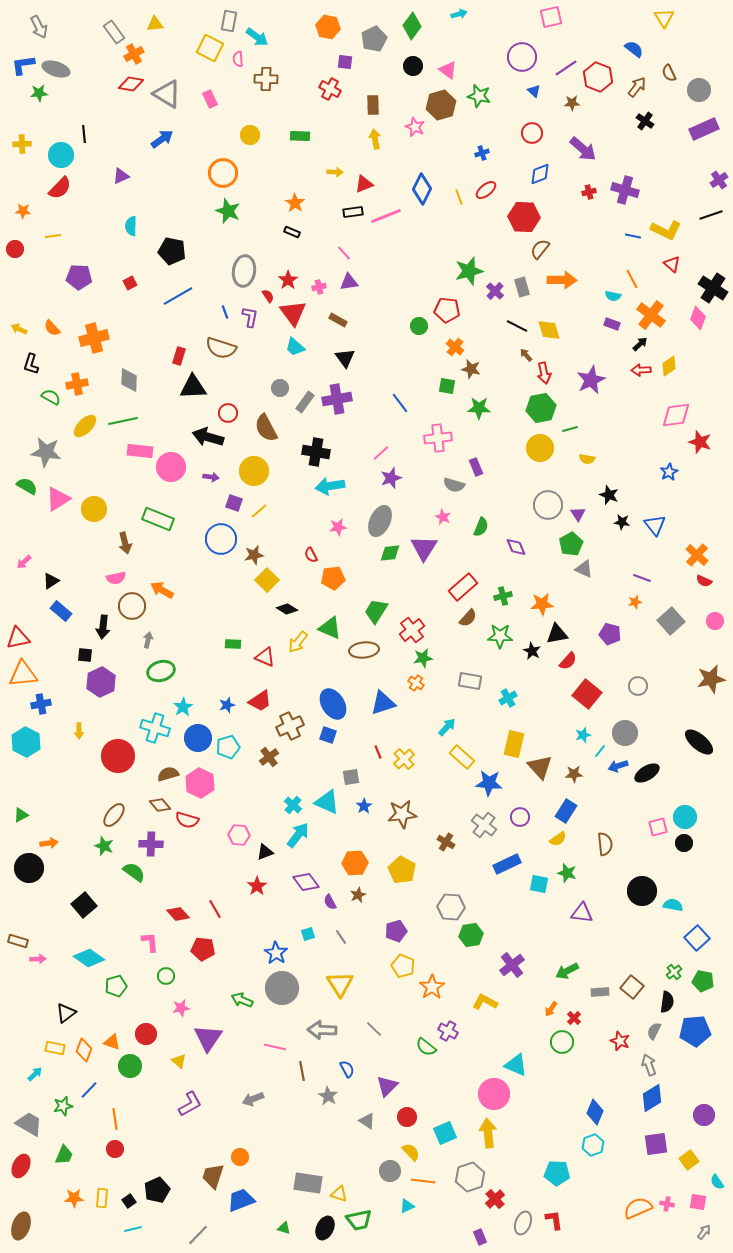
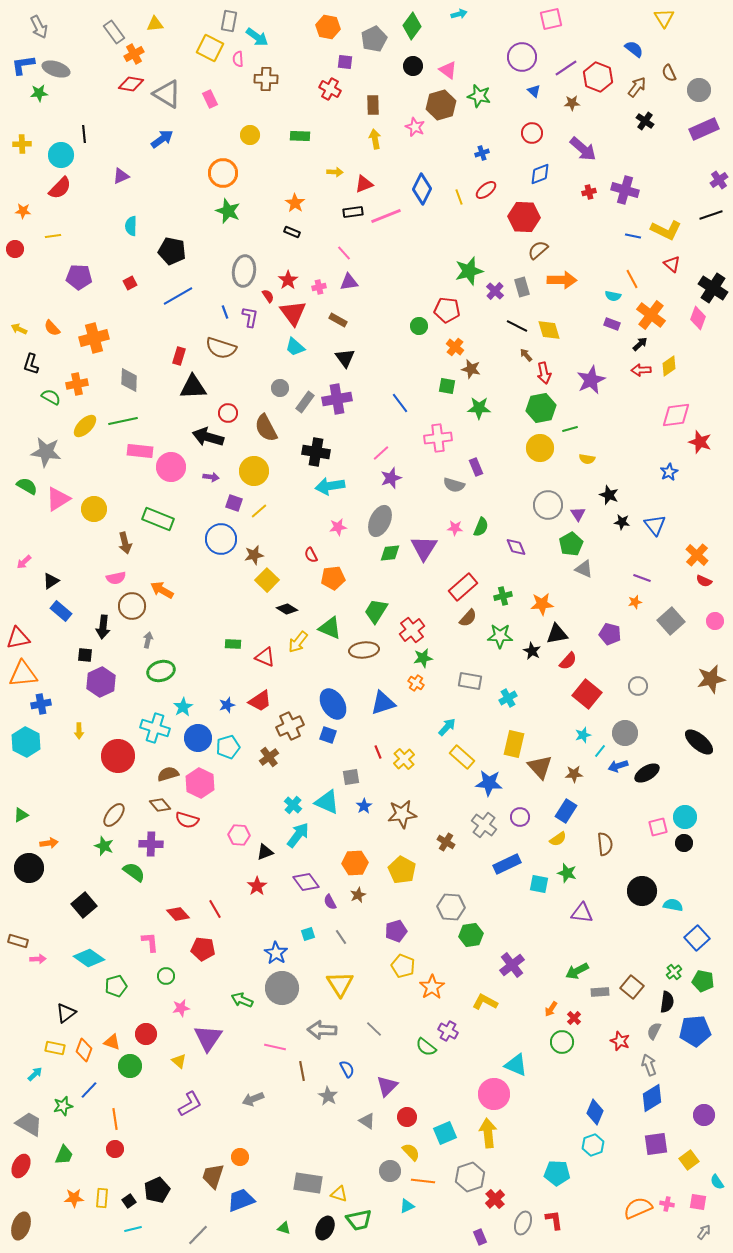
pink square at (551, 17): moved 2 px down
brown semicircle at (540, 249): moved 2 px left, 1 px down; rotated 10 degrees clockwise
pink star at (443, 517): moved 12 px right, 11 px down; rotated 21 degrees counterclockwise
green arrow at (567, 971): moved 10 px right
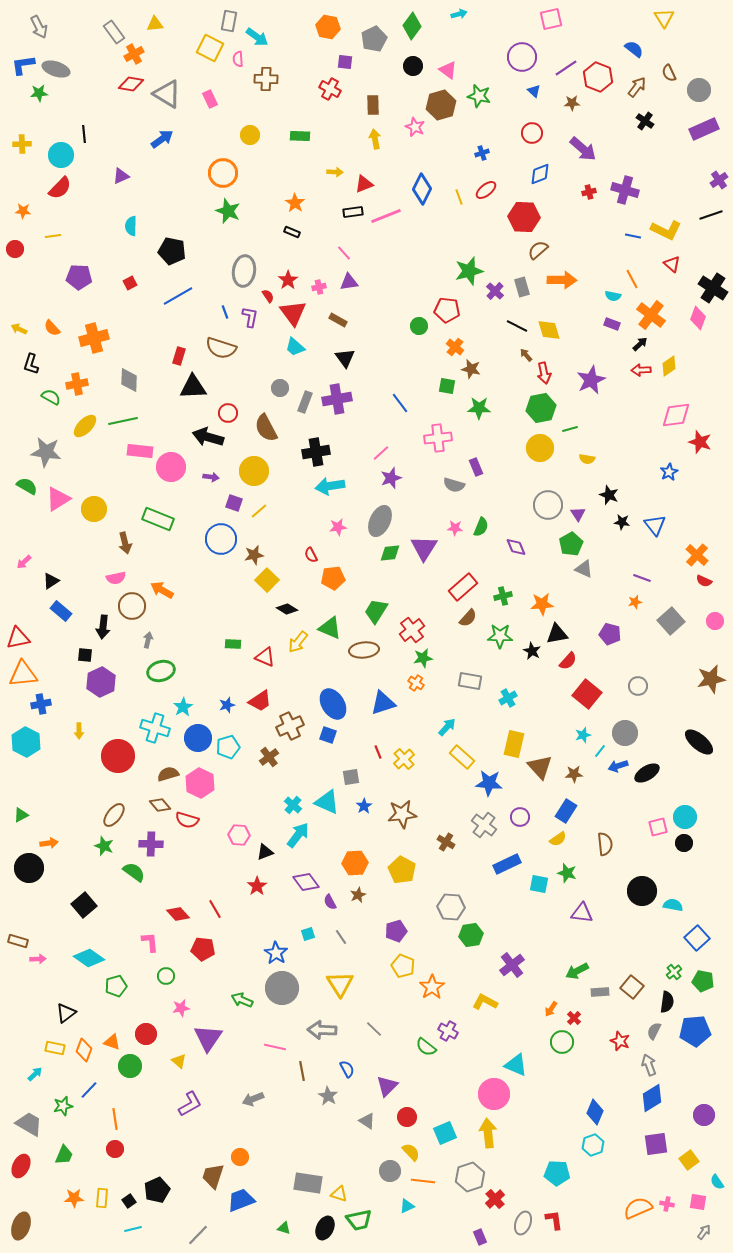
gray rectangle at (305, 402): rotated 15 degrees counterclockwise
black cross at (316, 452): rotated 20 degrees counterclockwise
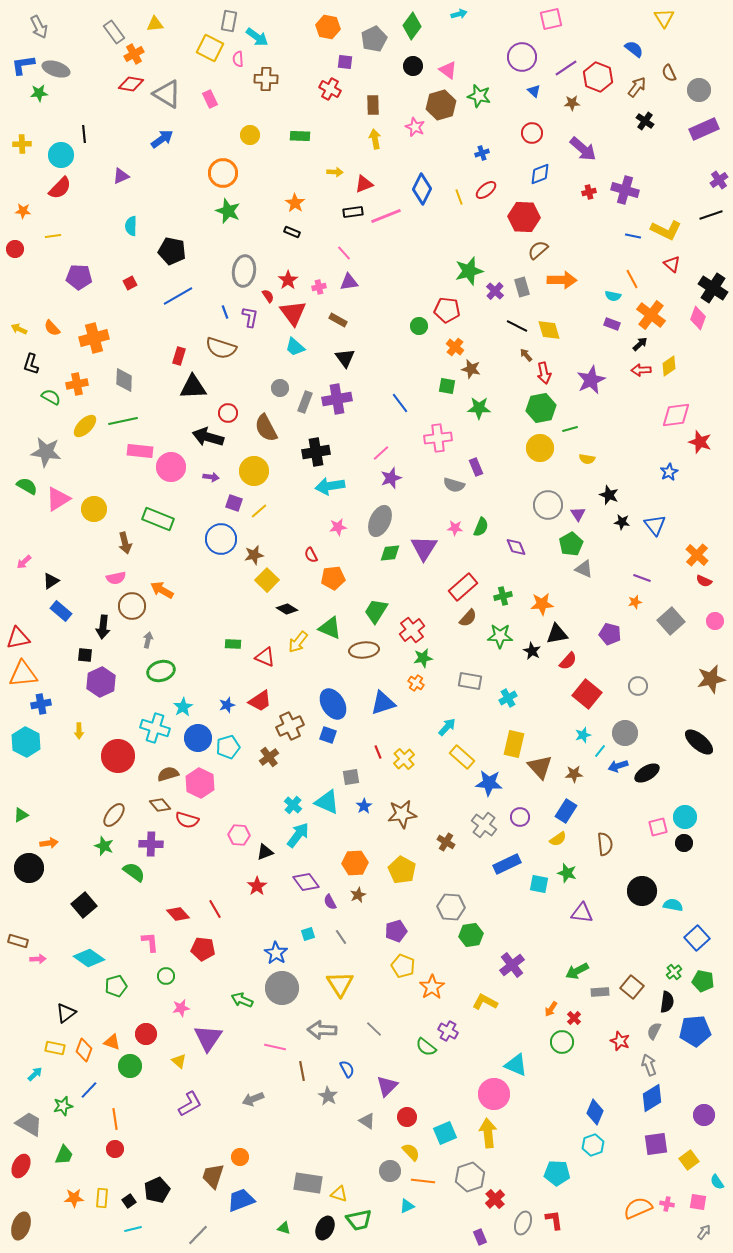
gray diamond at (129, 380): moved 5 px left
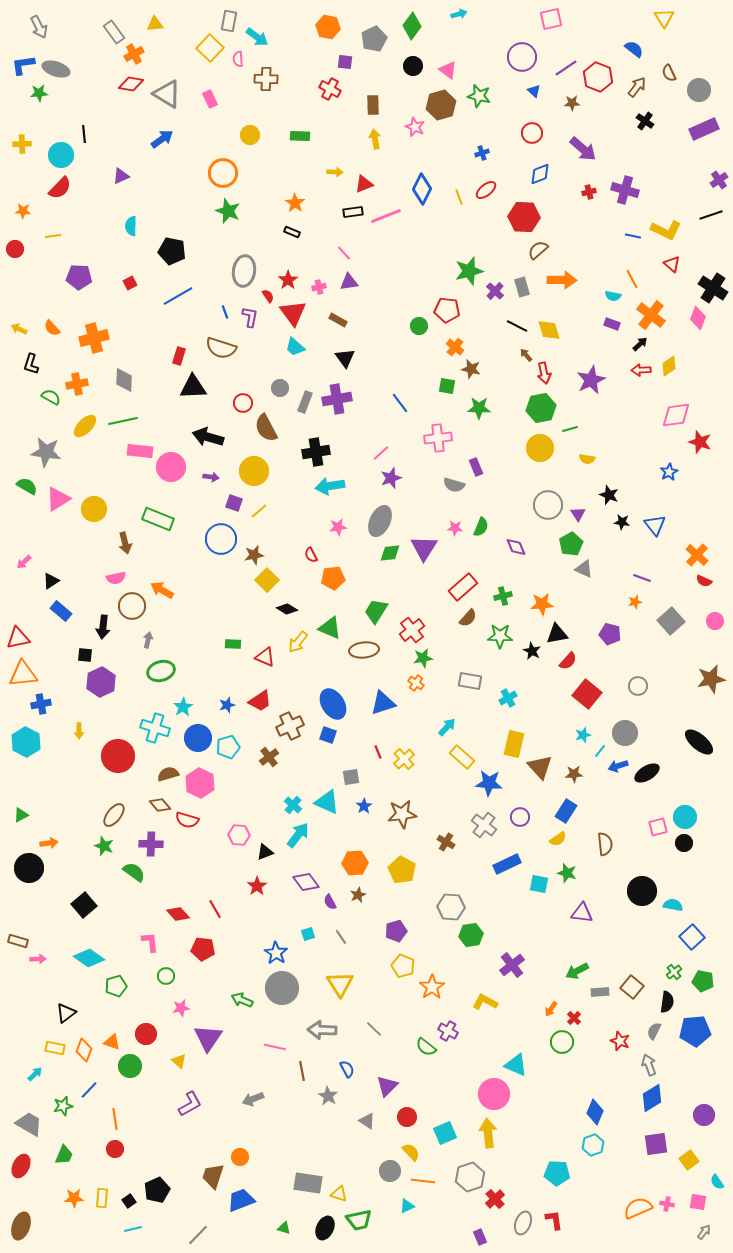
yellow square at (210, 48): rotated 16 degrees clockwise
red circle at (228, 413): moved 15 px right, 10 px up
blue square at (697, 938): moved 5 px left, 1 px up
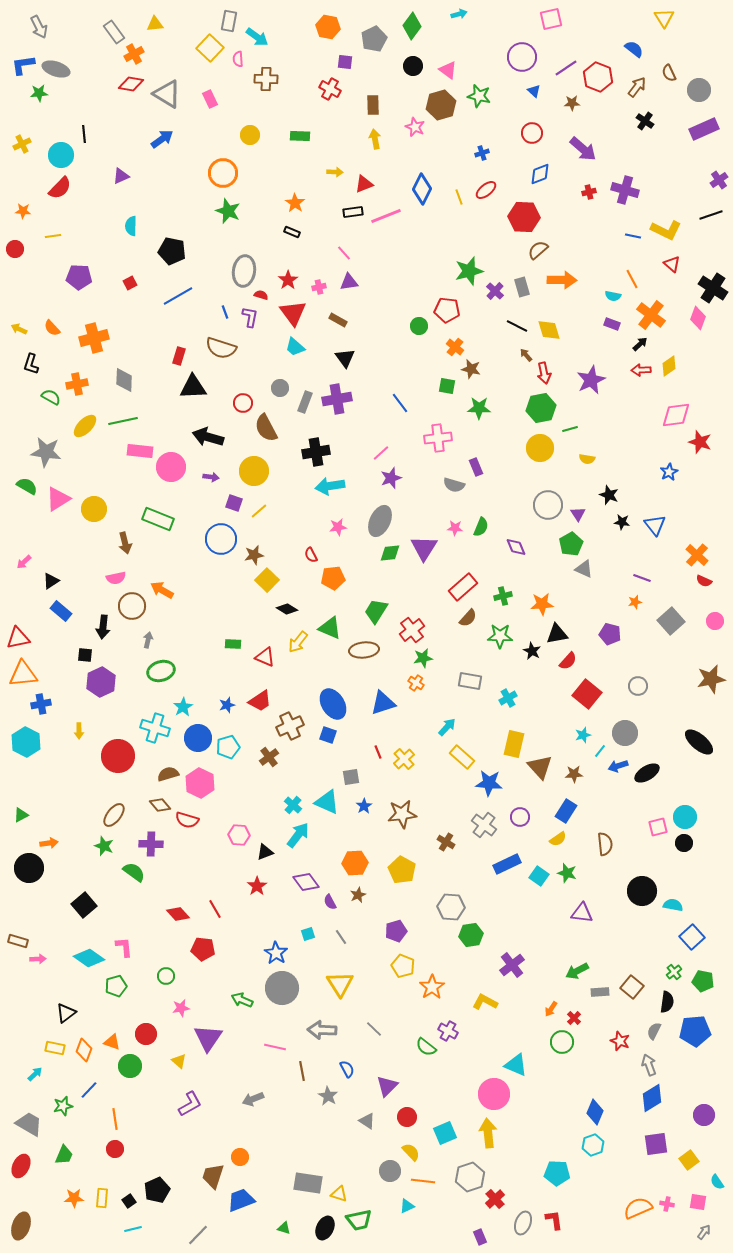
yellow cross at (22, 144): rotated 24 degrees counterclockwise
red semicircle at (268, 296): moved 7 px left, 1 px up; rotated 40 degrees counterclockwise
cyan square at (539, 884): moved 8 px up; rotated 24 degrees clockwise
pink L-shape at (150, 942): moved 26 px left, 5 px down
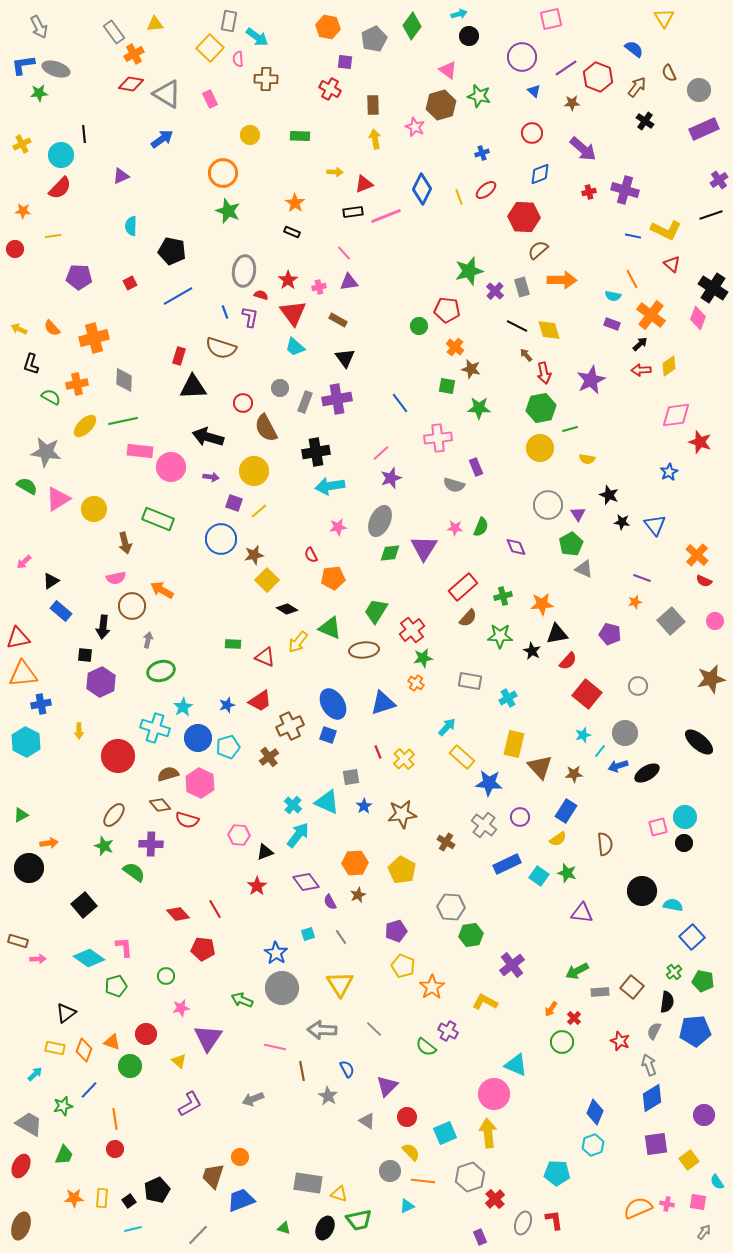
black circle at (413, 66): moved 56 px right, 30 px up
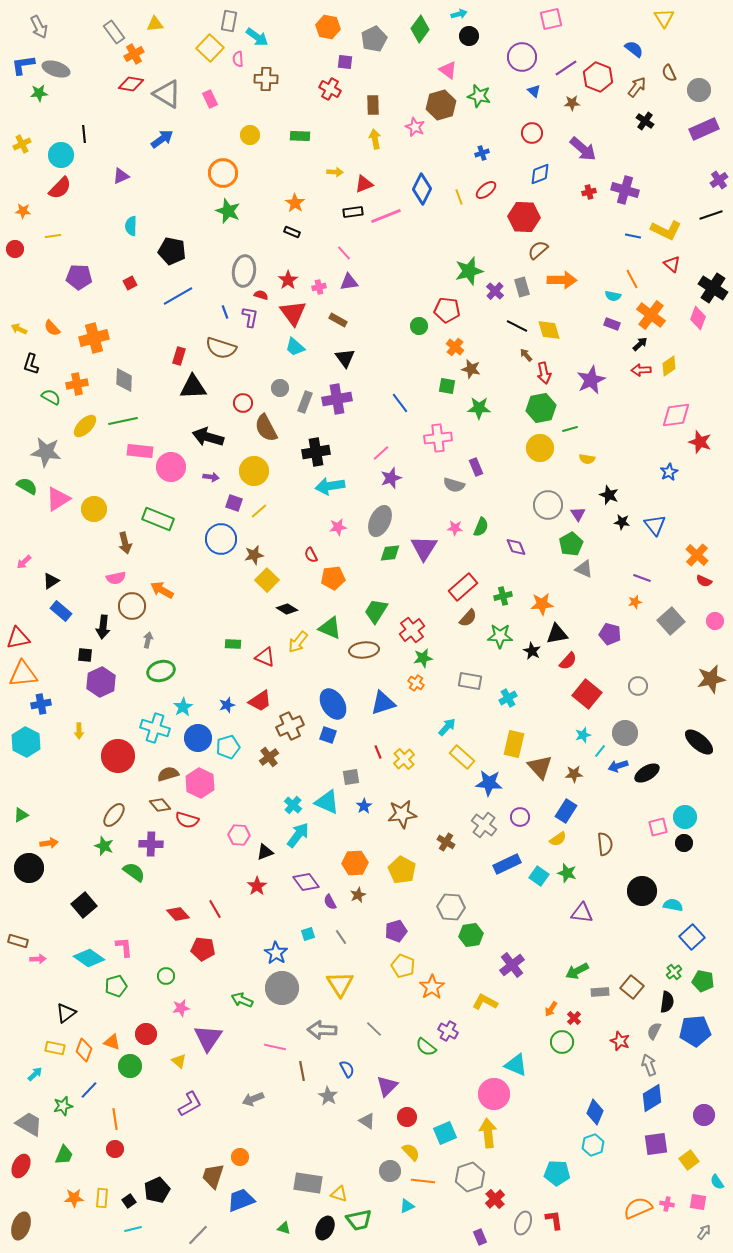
green diamond at (412, 26): moved 8 px right, 3 px down
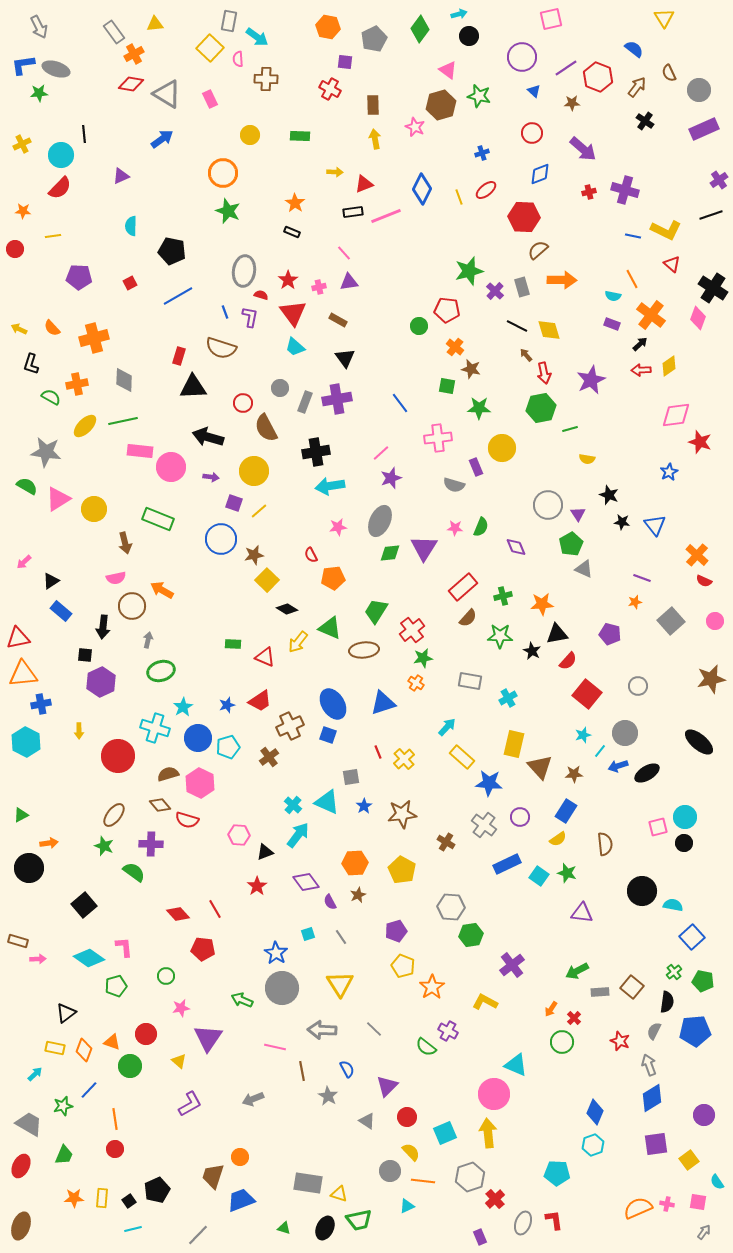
yellow circle at (540, 448): moved 38 px left
